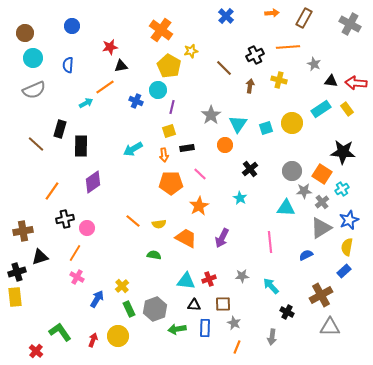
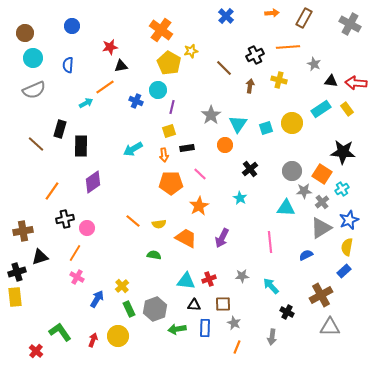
yellow pentagon at (169, 66): moved 3 px up
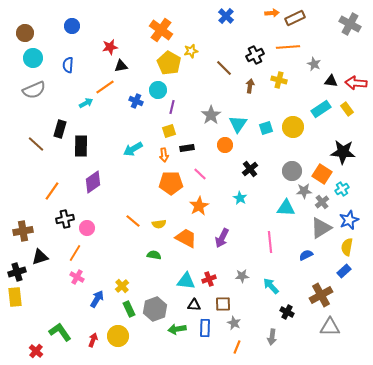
brown rectangle at (304, 18): moved 9 px left; rotated 36 degrees clockwise
yellow circle at (292, 123): moved 1 px right, 4 px down
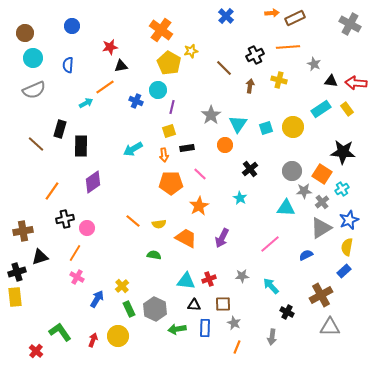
pink line at (270, 242): moved 2 px down; rotated 55 degrees clockwise
gray hexagon at (155, 309): rotated 15 degrees counterclockwise
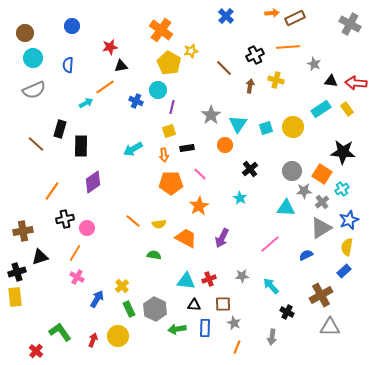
yellow cross at (279, 80): moved 3 px left
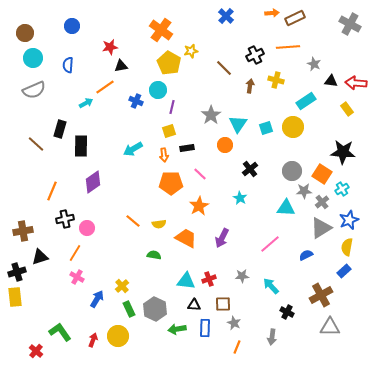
cyan rectangle at (321, 109): moved 15 px left, 8 px up
orange line at (52, 191): rotated 12 degrees counterclockwise
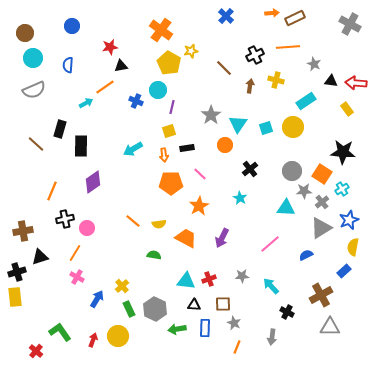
yellow semicircle at (347, 247): moved 6 px right
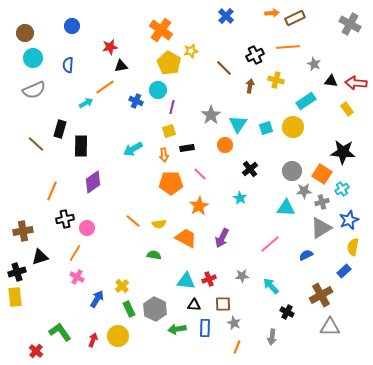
gray cross at (322, 202): rotated 24 degrees clockwise
